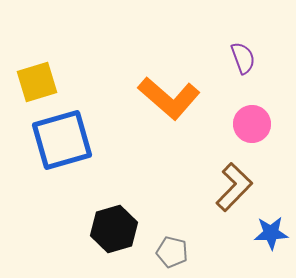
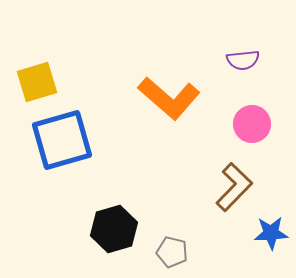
purple semicircle: moved 2 px down; rotated 104 degrees clockwise
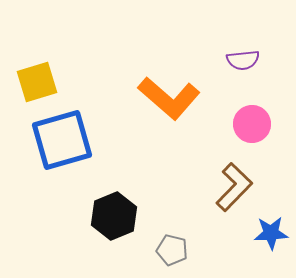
black hexagon: moved 13 px up; rotated 6 degrees counterclockwise
gray pentagon: moved 2 px up
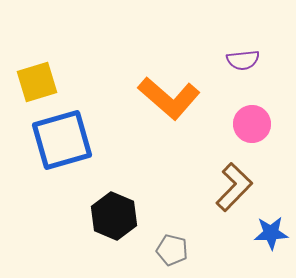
black hexagon: rotated 15 degrees counterclockwise
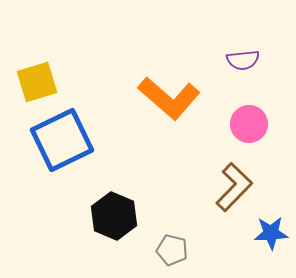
pink circle: moved 3 px left
blue square: rotated 10 degrees counterclockwise
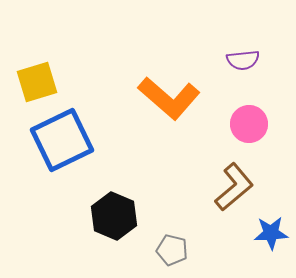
brown L-shape: rotated 6 degrees clockwise
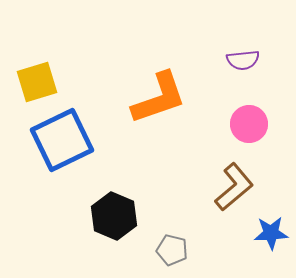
orange L-shape: moved 10 px left; rotated 60 degrees counterclockwise
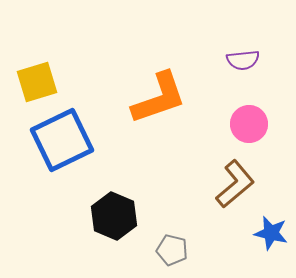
brown L-shape: moved 1 px right, 3 px up
blue star: rotated 16 degrees clockwise
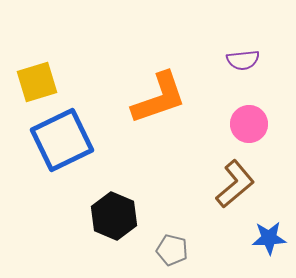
blue star: moved 2 px left, 5 px down; rotated 16 degrees counterclockwise
